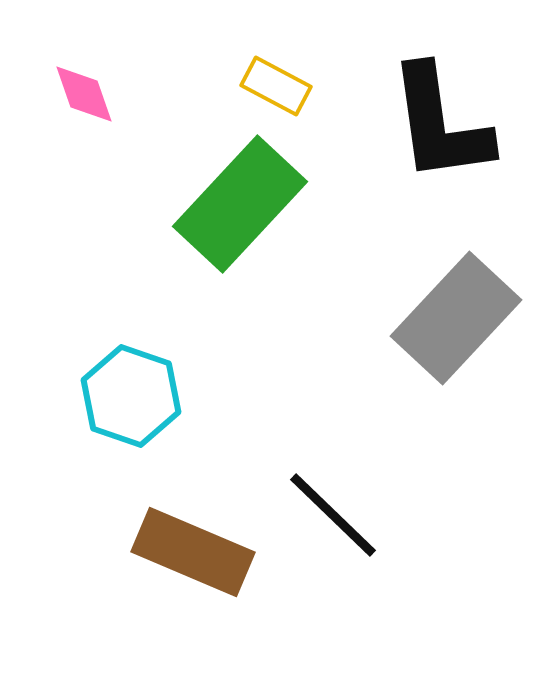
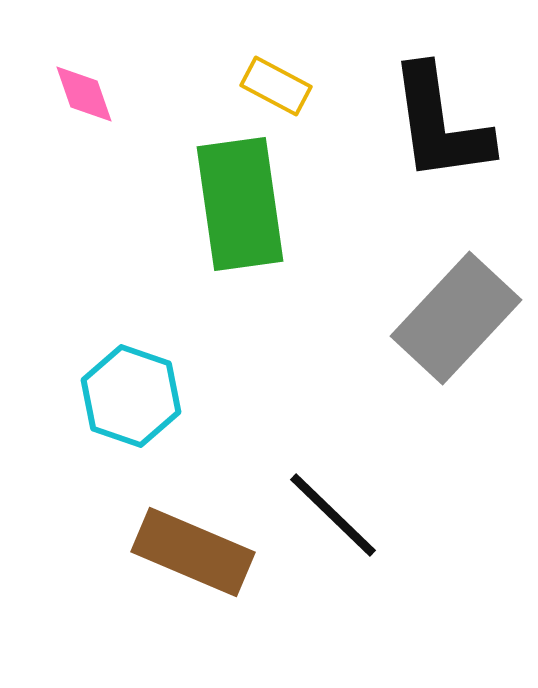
green rectangle: rotated 51 degrees counterclockwise
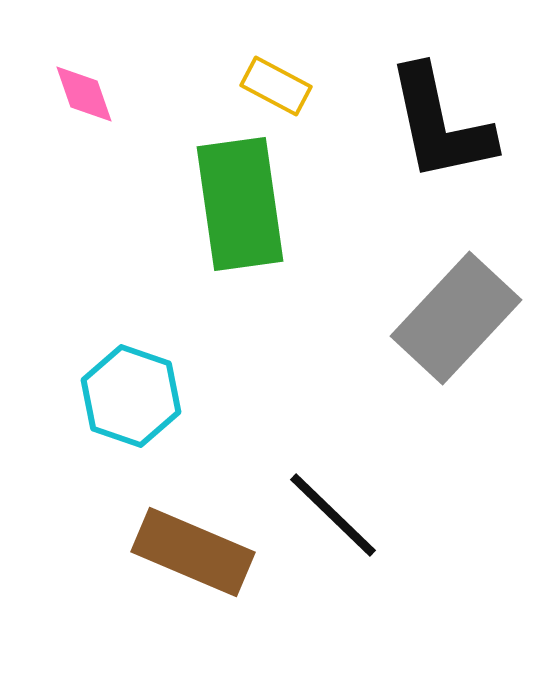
black L-shape: rotated 4 degrees counterclockwise
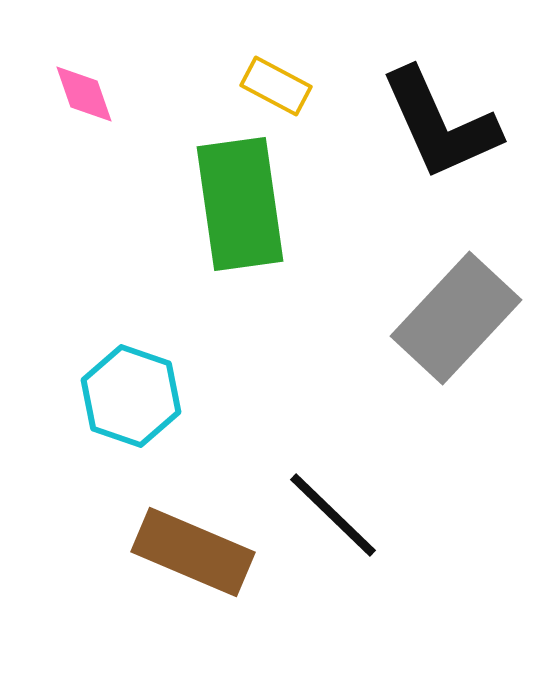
black L-shape: rotated 12 degrees counterclockwise
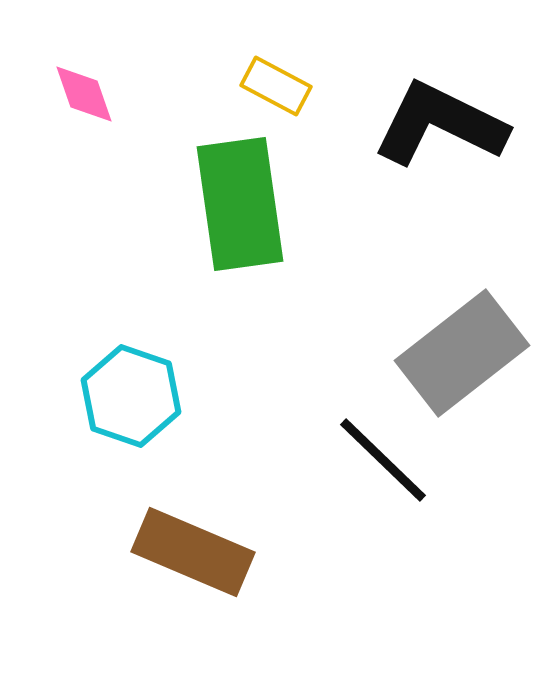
black L-shape: rotated 140 degrees clockwise
gray rectangle: moved 6 px right, 35 px down; rotated 9 degrees clockwise
black line: moved 50 px right, 55 px up
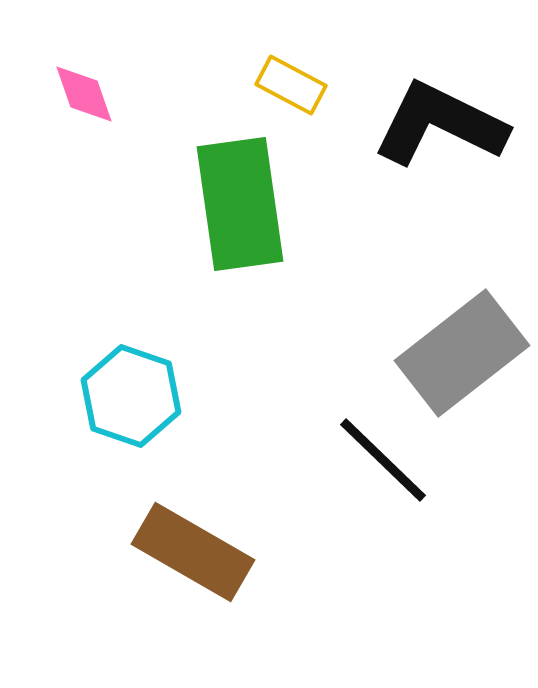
yellow rectangle: moved 15 px right, 1 px up
brown rectangle: rotated 7 degrees clockwise
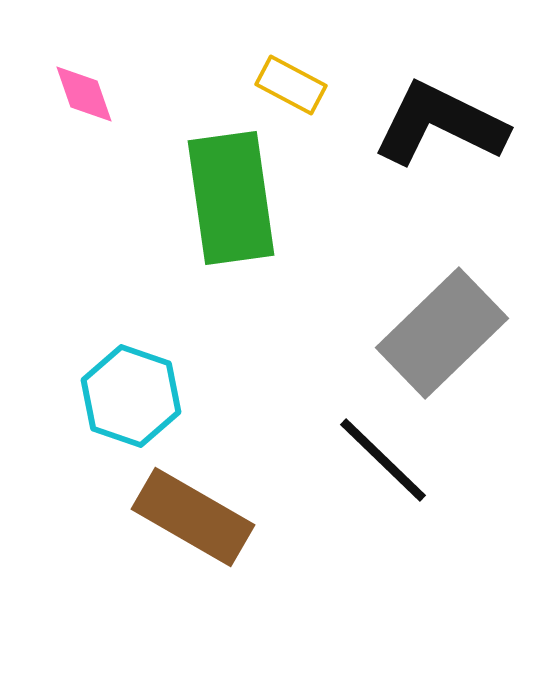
green rectangle: moved 9 px left, 6 px up
gray rectangle: moved 20 px left, 20 px up; rotated 6 degrees counterclockwise
brown rectangle: moved 35 px up
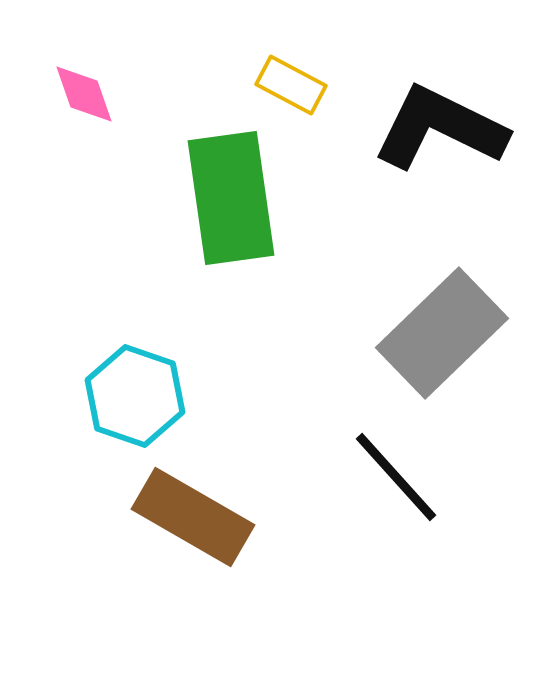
black L-shape: moved 4 px down
cyan hexagon: moved 4 px right
black line: moved 13 px right, 17 px down; rotated 4 degrees clockwise
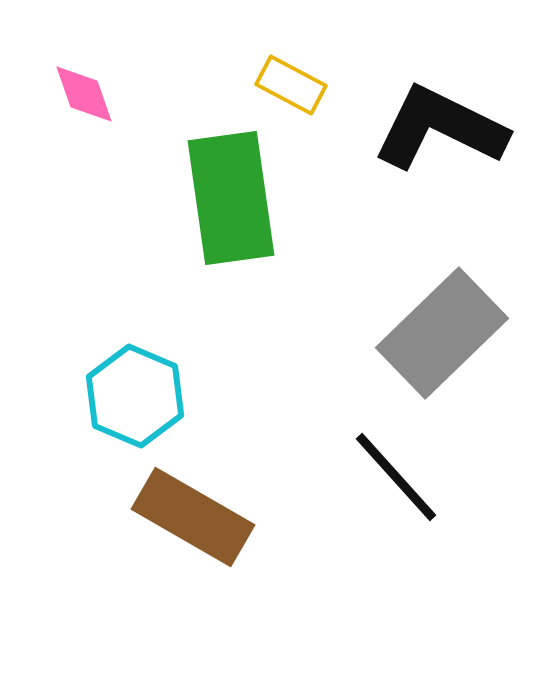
cyan hexagon: rotated 4 degrees clockwise
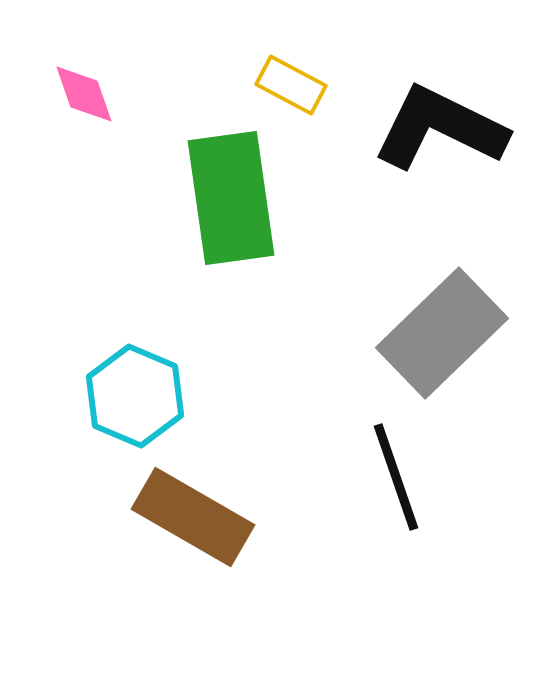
black line: rotated 23 degrees clockwise
